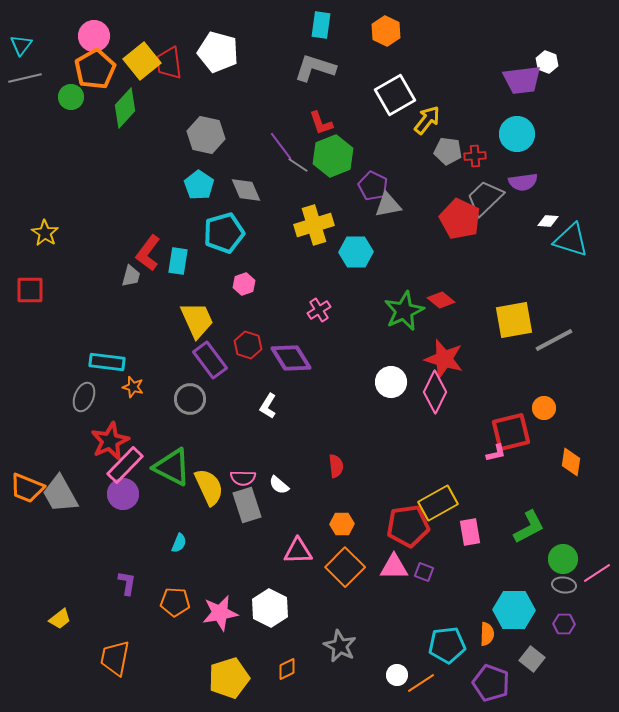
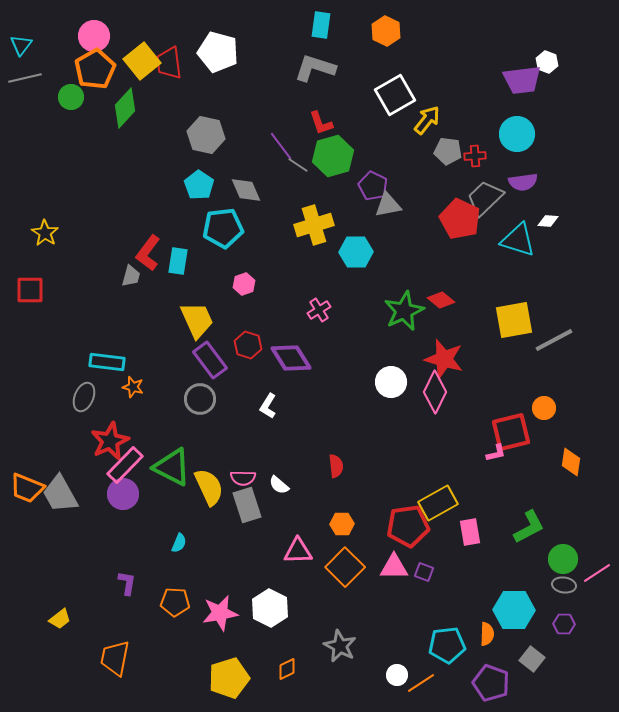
green hexagon at (333, 156): rotated 6 degrees clockwise
cyan pentagon at (224, 233): moved 1 px left, 5 px up; rotated 9 degrees clockwise
cyan triangle at (571, 240): moved 53 px left
gray circle at (190, 399): moved 10 px right
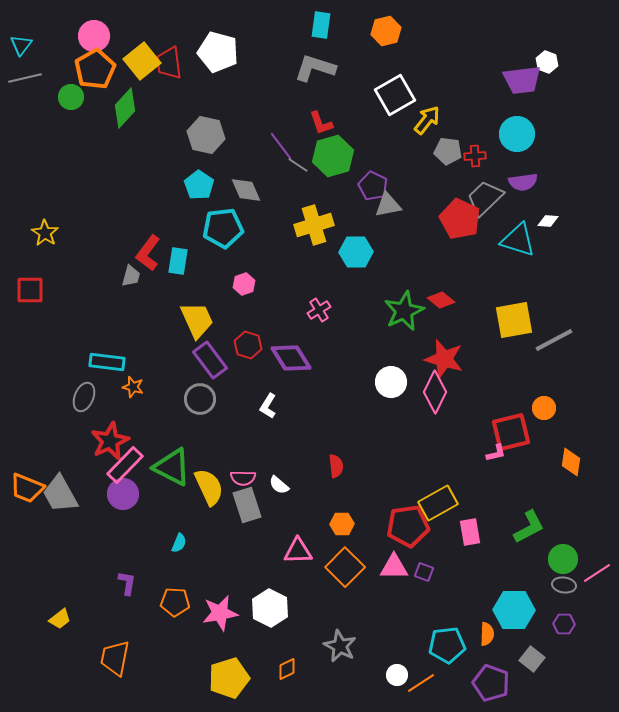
orange hexagon at (386, 31): rotated 20 degrees clockwise
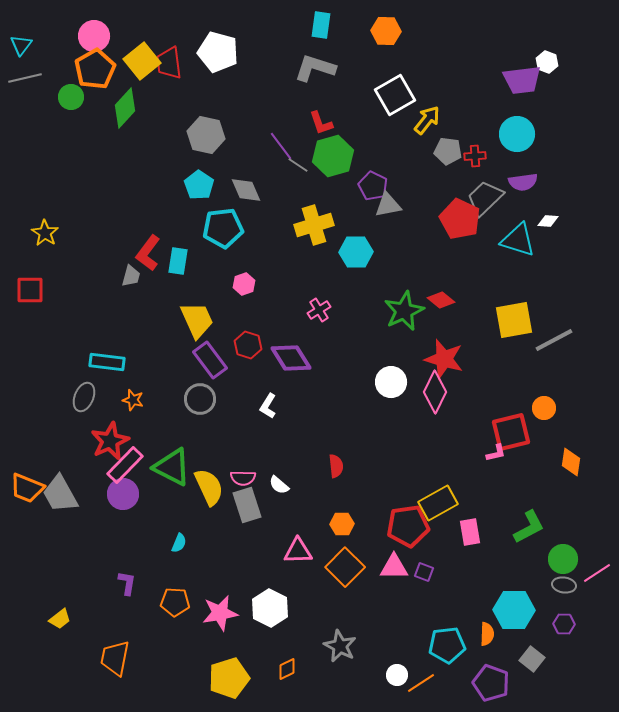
orange hexagon at (386, 31): rotated 16 degrees clockwise
orange star at (133, 387): moved 13 px down
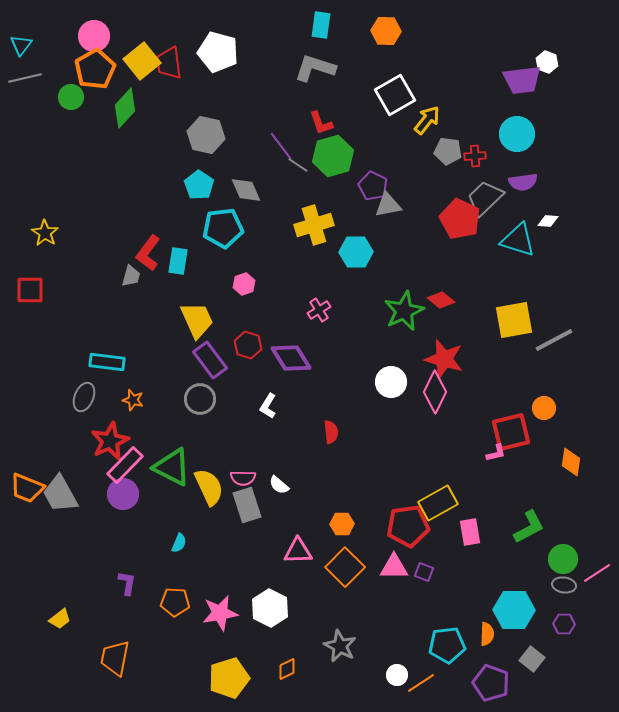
red semicircle at (336, 466): moved 5 px left, 34 px up
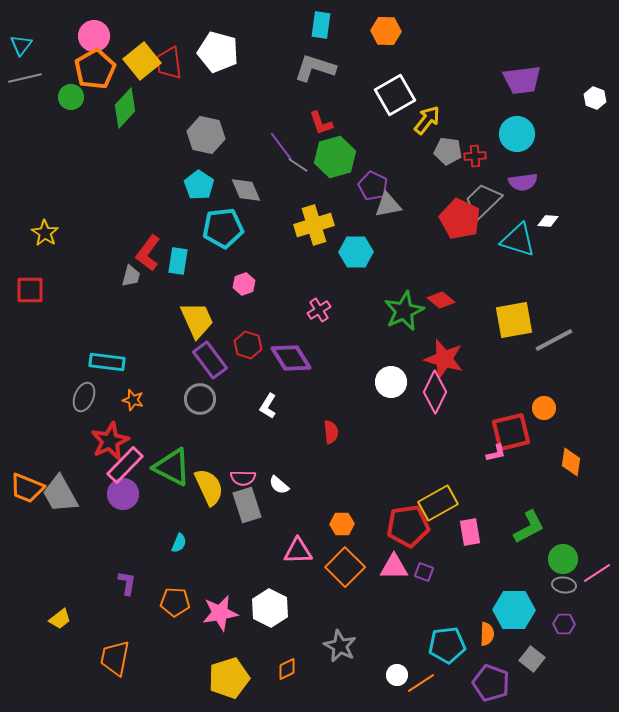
white hexagon at (547, 62): moved 48 px right, 36 px down
green hexagon at (333, 156): moved 2 px right, 1 px down
gray trapezoid at (485, 198): moved 2 px left, 3 px down
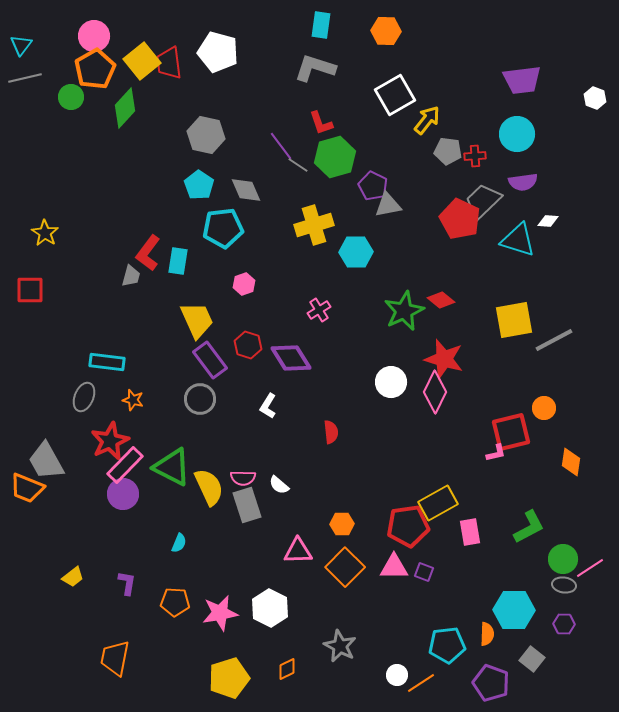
gray trapezoid at (60, 494): moved 14 px left, 33 px up
pink line at (597, 573): moved 7 px left, 5 px up
yellow trapezoid at (60, 619): moved 13 px right, 42 px up
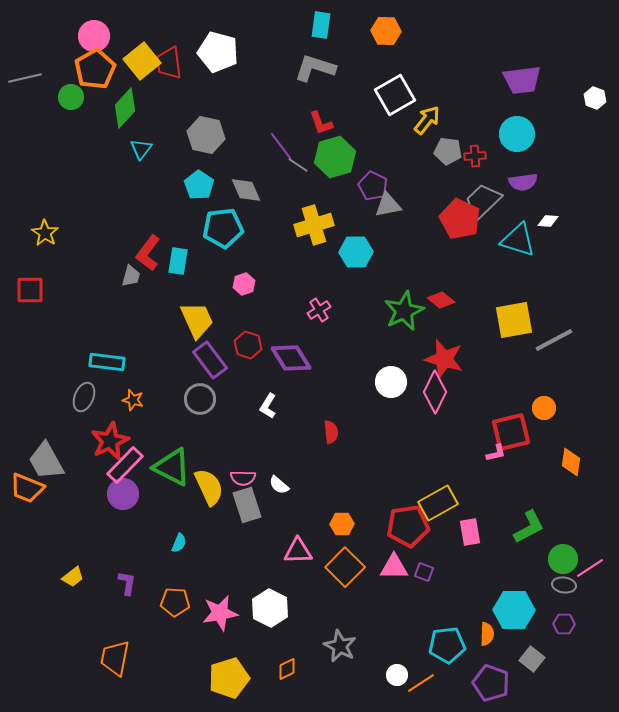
cyan triangle at (21, 45): moved 120 px right, 104 px down
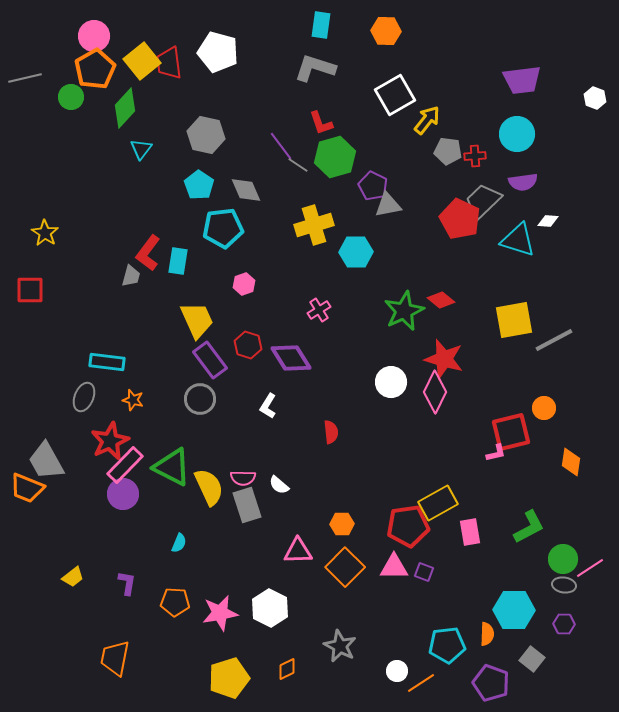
white circle at (397, 675): moved 4 px up
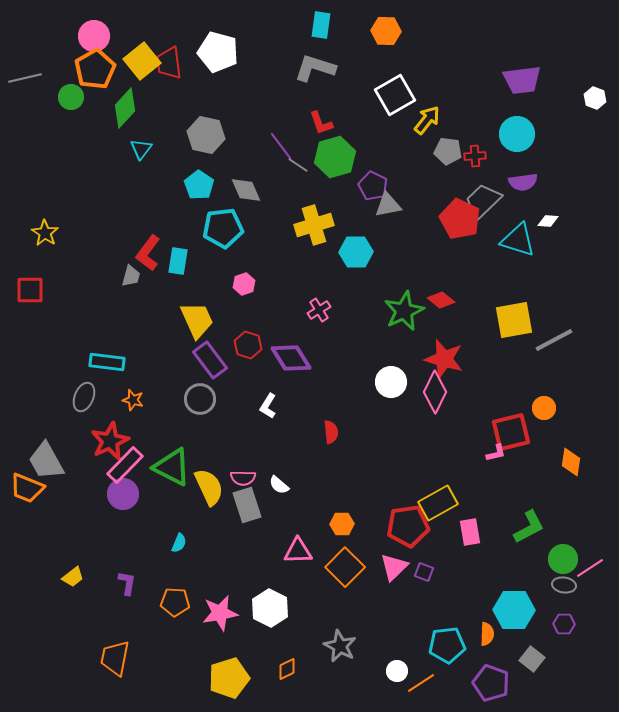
pink triangle at (394, 567): rotated 44 degrees counterclockwise
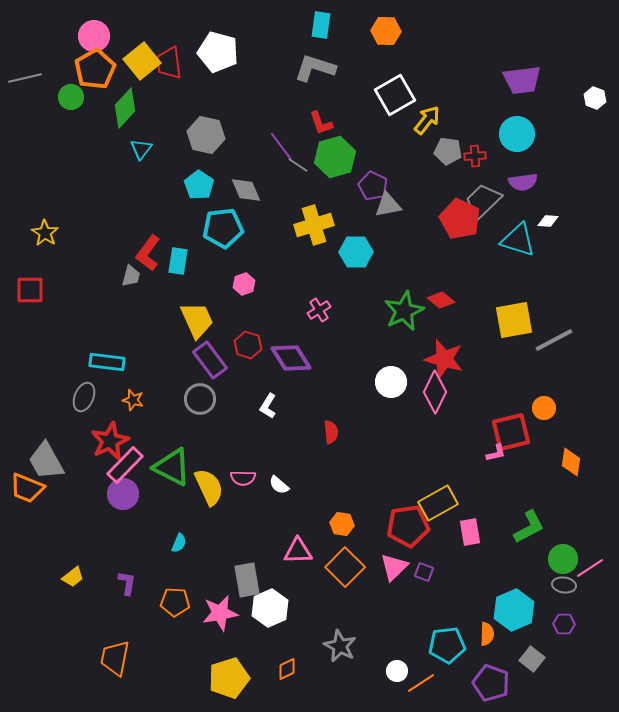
gray rectangle at (247, 505): moved 75 px down; rotated 8 degrees clockwise
orange hexagon at (342, 524): rotated 10 degrees clockwise
white hexagon at (270, 608): rotated 9 degrees clockwise
cyan hexagon at (514, 610): rotated 24 degrees counterclockwise
